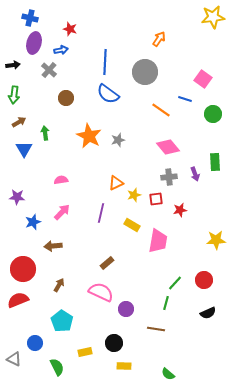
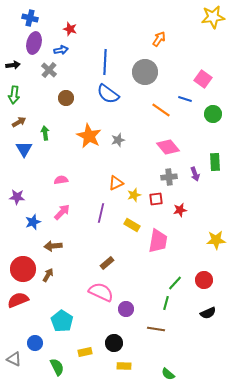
brown arrow at (59, 285): moved 11 px left, 10 px up
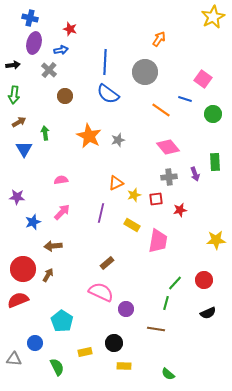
yellow star at (213, 17): rotated 20 degrees counterclockwise
brown circle at (66, 98): moved 1 px left, 2 px up
gray triangle at (14, 359): rotated 21 degrees counterclockwise
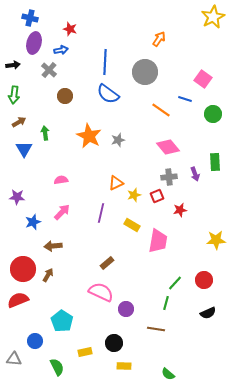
red square at (156, 199): moved 1 px right, 3 px up; rotated 16 degrees counterclockwise
blue circle at (35, 343): moved 2 px up
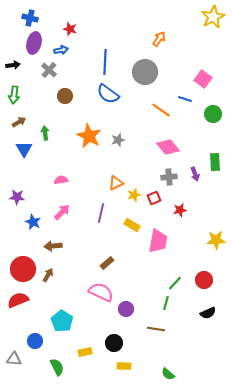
red square at (157, 196): moved 3 px left, 2 px down
blue star at (33, 222): rotated 28 degrees counterclockwise
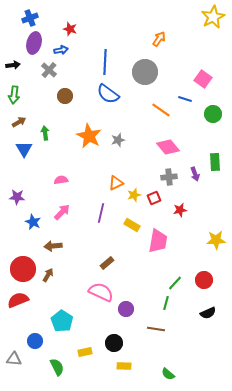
blue cross at (30, 18): rotated 35 degrees counterclockwise
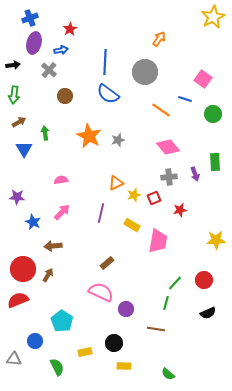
red star at (70, 29): rotated 24 degrees clockwise
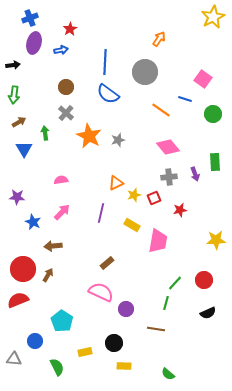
gray cross at (49, 70): moved 17 px right, 43 px down
brown circle at (65, 96): moved 1 px right, 9 px up
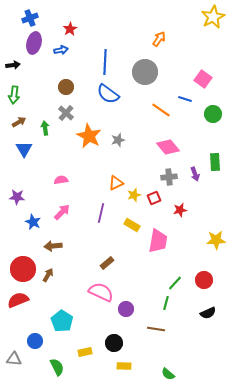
green arrow at (45, 133): moved 5 px up
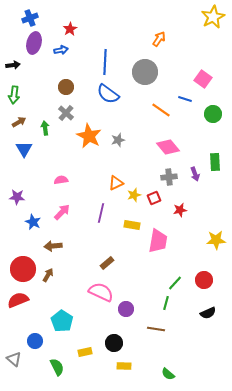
yellow rectangle at (132, 225): rotated 21 degrees counterclockwise
gray triangle at (14, 359): rotated 35 degrees clockwise
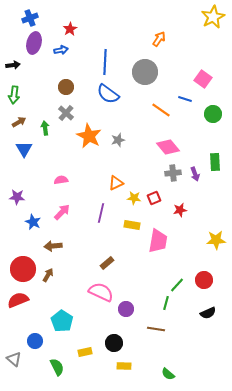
gray cross at (169, 177): moved 4 px right, 4 px up
yellow star at (134, 195): moved 3 px down; rotated 24 degrees clockwise
green line at (175, 283): moved 2 px right, 2 px down
